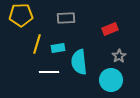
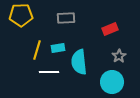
yellow line: moved 6 px down
cyan circle: moved 1 px right, 2 px down
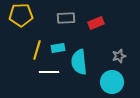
red rectangle: moved 14 px left, 6 px up
gray star: rotated 16 degrees clockwise
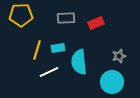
white line: rotated 24 degrees counterclockwise
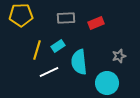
cyan rectangle: moved 2 px up; rotated 24 degrees counterclockwise
cyan circle: moved 5 px left, 1 px down
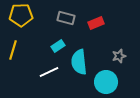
gray rectangle: rotated 18 degrees clockwise
yellow line: moved 24 px left
cyan circle: moved 1 px left, 1 px up
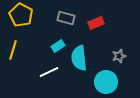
yellow pentagon: rotated 30 degrees clockwise
cyan semicircle: moved 4 px up
